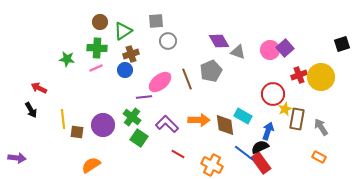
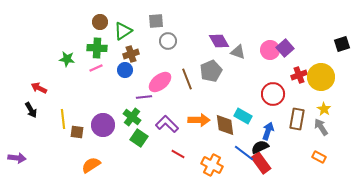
yellow star at (285, 109): moved 39 px right; rotated 16 degrees counterclockwise
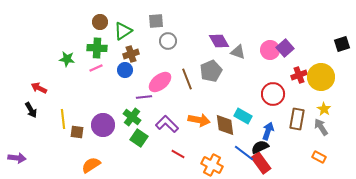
orange arrow at (199, 120): rotated 10 degrees clockwise
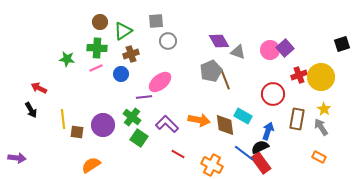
blue circle at (125, 70): moved 4 px left, 4 px down
brown line at (187, 79): moved 38 px right
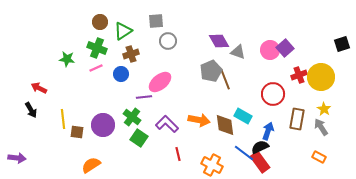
green cross at (97, 48): rotated 18 degrees clockwise
red line at (178, 154): rotated 48 degrees clockwise
red rectangle at (261, 163): moved 1 px left, 1 px up
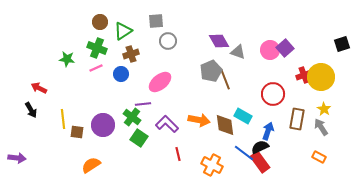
red cross at (299, 75): moved 5 px right
purple line at (144, 97): moved 1 px left, 7 px down
